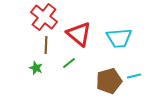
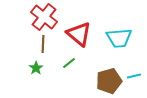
brown line: moved 3 px left, 1 px up
green star: rotated 16 degrees clockwise
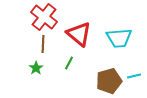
green line: rotated 24 degrees counterclockwise
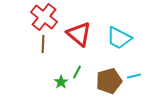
cyan trapezoid: rotated 32 degrees clockwise
green line: moved 8 px right, 9 px down
green star: moved 25 px right, 14 px down
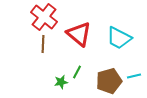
green star: rotated 24 degrees clockwise
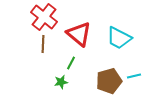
green line: moved 6 px left, 9 px up
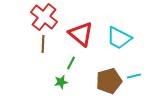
red triangle: moved 2 px right
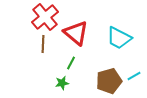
red cross: moved 1 px right; rotated 12 degrees clockwise
red triangle: moved 5 px left, 1 px up
cyan line: rotated 16 degrees counterclockwise
green star: moved 1 px right, 1 px down
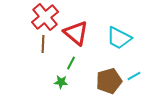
green star: moved 1 px left, 1 px up; rotated 16 degrees clockwise
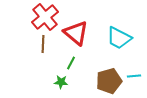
cyan line: rotated 24 degrees clockwise
